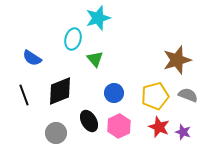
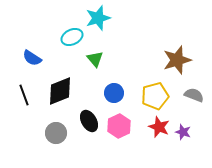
cyan ellipse: moved 1 px left, 2 px up; rotated 50 degrees clockwise
gray semicircle: moved 6 px right
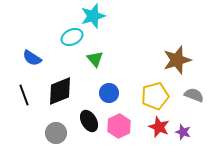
cyan star: moved 5 px left, 2 px up
blue circle: moved 5 px left
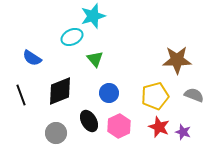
brown star: rotated 16 degrees clockwise
black line: moved 3 px left
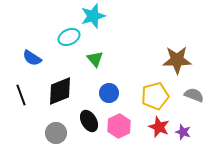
cyan ellipse: moved 3 px left
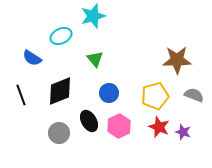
cyan ellipse: moved 8 px left, 1 px up
gray circle: moved 3 px right
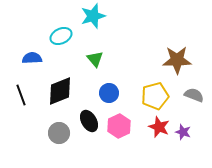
blue semicircle: rotated 144 degrees clockwise
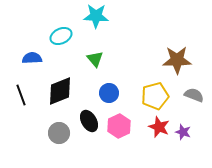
cyan star: moved 3 px right; rotated 20 degrees clockwise
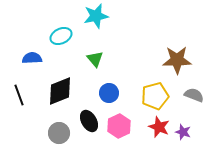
cyan star: rotated 15 degrees counterclockwise
black line: moved 2 px left
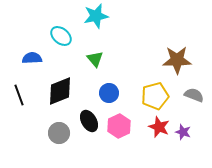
cyan ellipse: rotated 65 degrees clockwise
